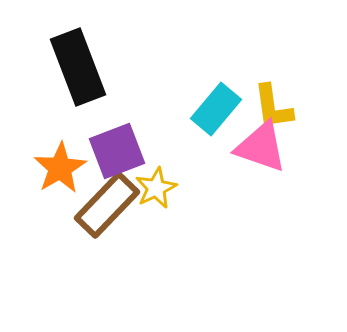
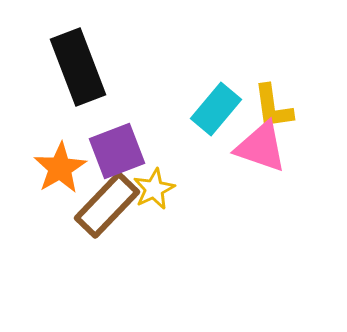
yellow star: moved 2 px left, 1 px down
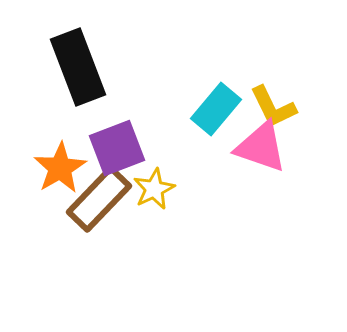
yellow L-shape: rotated 18 degrees counterclockwise
purple square: moved 3 px up
brown rectangle: moved 8 px left, 6 px up
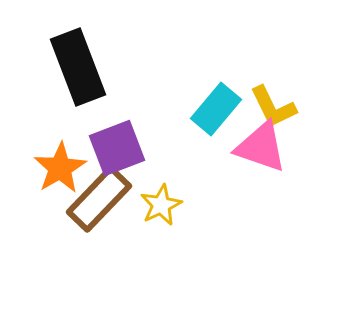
yellow star: moved 7 px right, 16 px down
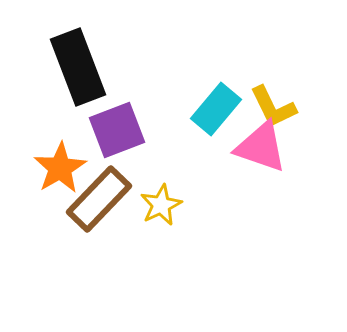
purple square: moved 18 px up
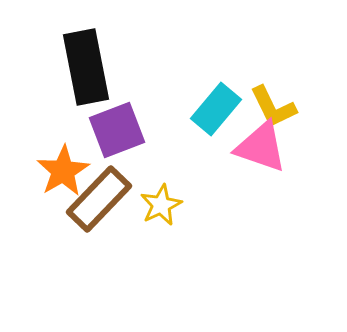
black rectangle: moved 8 px right; rotated 10 degrees clockwise
orange star: moved 3 px right, 3 px down
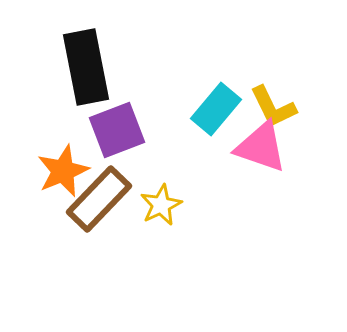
orange star: rotated 8 degrees clockwise
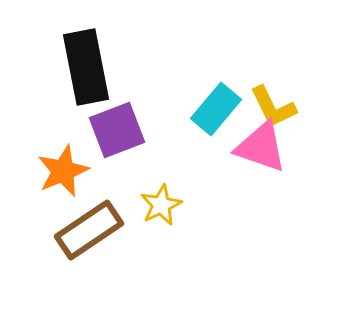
brown rectangle: moved 10 px left, 31 px down; rotated 12 degrees clockwise
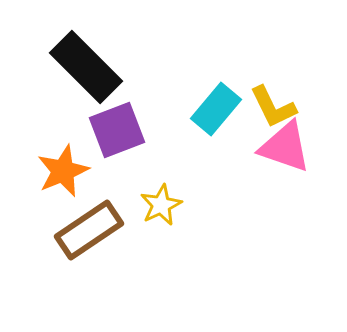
black rectangle: rotated 34 degrees counterclockwise
pink triangle: moved 24 px right
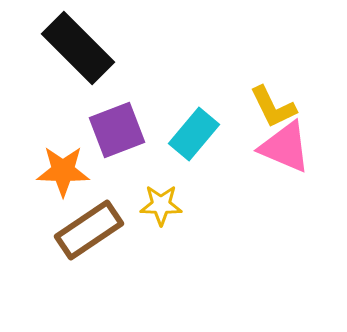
black rectangle: moved 8 px left, 19 px up
cyan rectangle: moved 22 px left, 25 px down
pink triangle: rotated 4 degrees clockwise
orange star: rotated 24 degrees clockwise
yellow star: rotated 27 degrees clockwise
